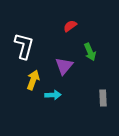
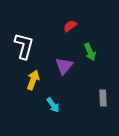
cyan arrow: moved 10 px down; rotated 56 degrees clockwise
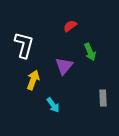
white L-shape: moved 1 px up
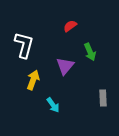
purple triangle: moved 1 px right
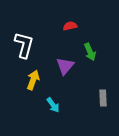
red semicircle: rotated 24 degrees clockwise
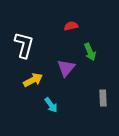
red semicircle: moved 1 px right
purple triangle: moved 1 px right, 2 px down
yellow arrow: rotated 42 degrees clockwise
cyan arrow: moved 2 px left
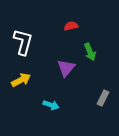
white L-shape: moved 1 px left, 3 px up
yellow arrow: moved 12 px left
gray rectangle: rotated 28 degrees clockwise
cyan arrow: rotated 35 degrees counterclockwise
